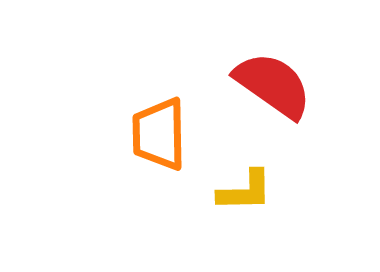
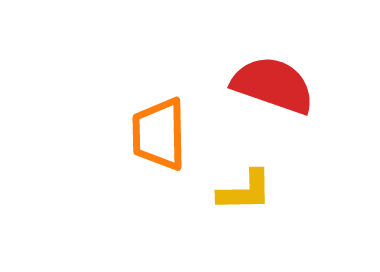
red semicircle: rotated 16 degrees counterclockwise
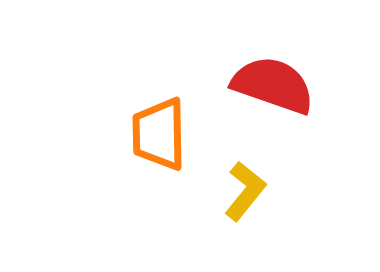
yellow L-shape: rotated 50 degrees counterclockwise
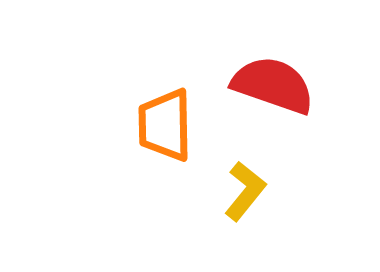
orange trapezoid: moved 6 px right, 9 px up
